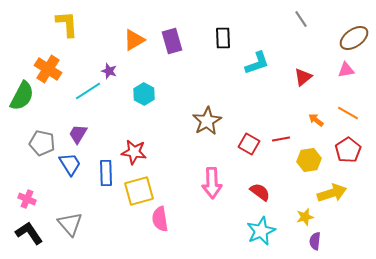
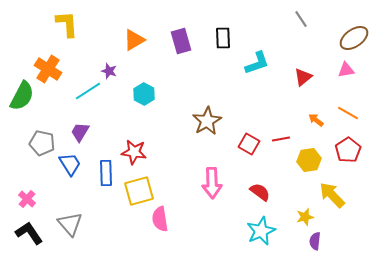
purple rectangle: moved 9 px right
purple trapezoid: moved 2 px right, 2 px up
yellow arrow: moved 2 px down; rotated 116 degrees counterclockwise
pink cross: rotated 18 degrees clockwise
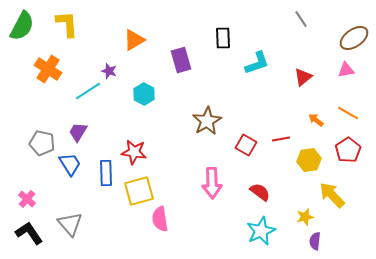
purple rectangle: moved 19 px down
green semicircle: moved 70 px up
purple trapezoid: moved 2 px left
red square: moved 3 px left, 1 px down
